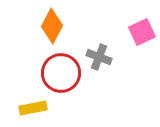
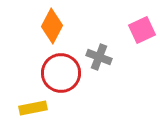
pink square: moved 2 px up
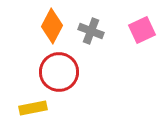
gray cross: moved 8 px left, 26 px up
red circle: moved 2 px left, 1 px up
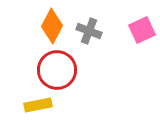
gray cross: moved 2 px left
red circle: moved 2 px left, 2 px up
yellow rectangle: moved 5 px right, 3 px up
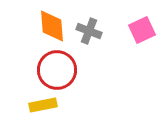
orange diamond: rotated 32 degrees counterclockwise
yellow rectangle: moved 5 px right
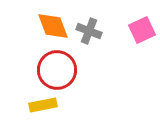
orange diamond: moved 1 px right; rotated 16 degrees counterclockwise
